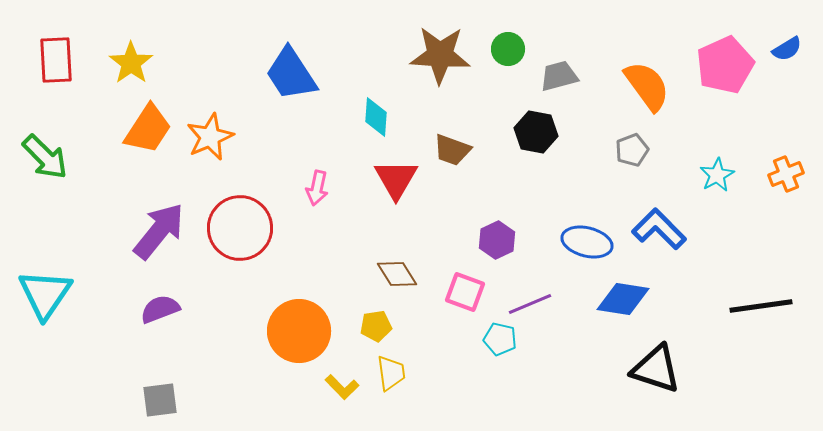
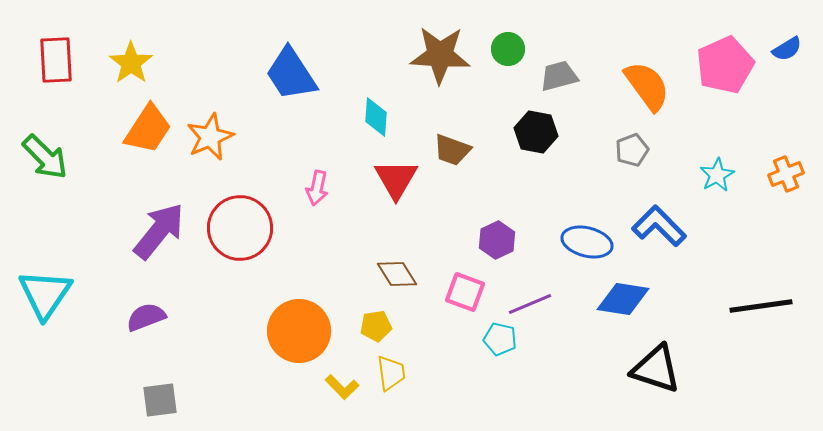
blue L-shape: moved 3 px up
purple semicircle: moved 14 px left, 8 px down
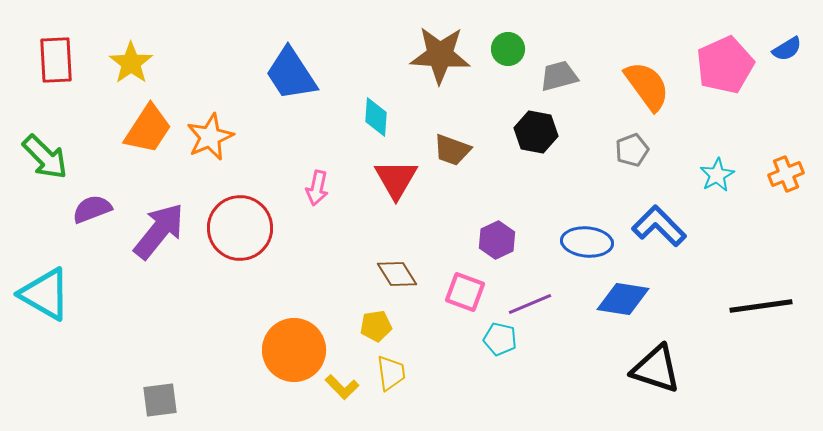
blue ellipse: rotated 9 degrees counterclockwise
cyan triangle: rotated 34 degrees counterclockwise
purple semicircle: moved 54 px left, 108 px up
orange circle: moved 5 px left, 19 px down
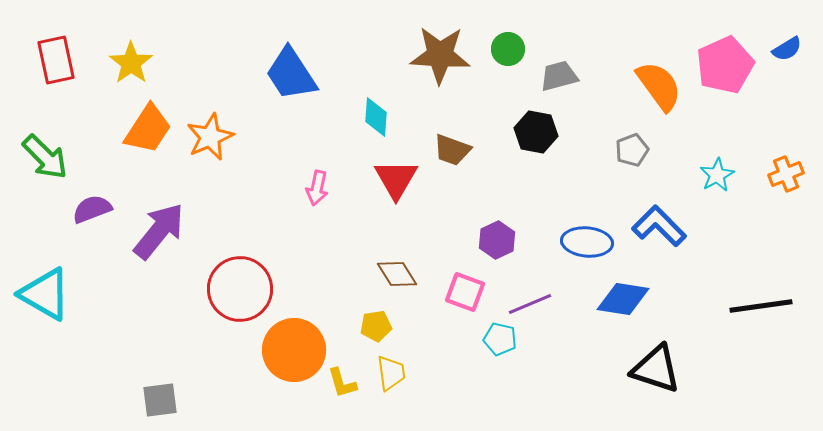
red rectangle: rotated 9 degrees counterclockwise
orange semicircle: moved 12 px right
red circle: moved 61 px down
yellow L-shape: moved 4 px up; rotated 28 degrees clockwise
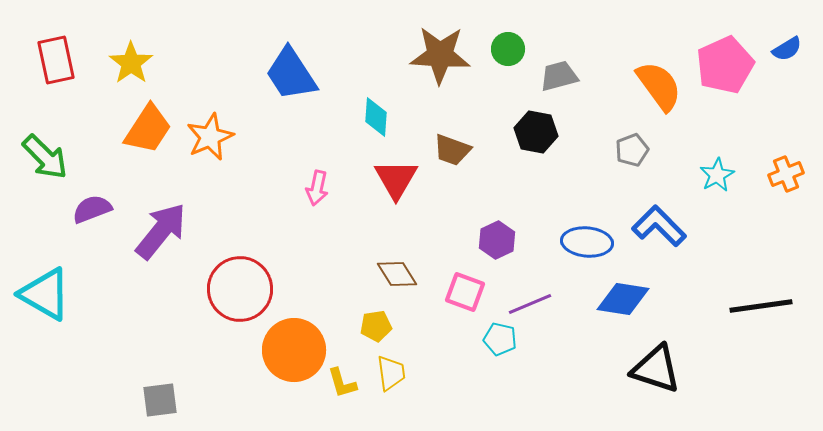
purple arrow: moved 2 px right
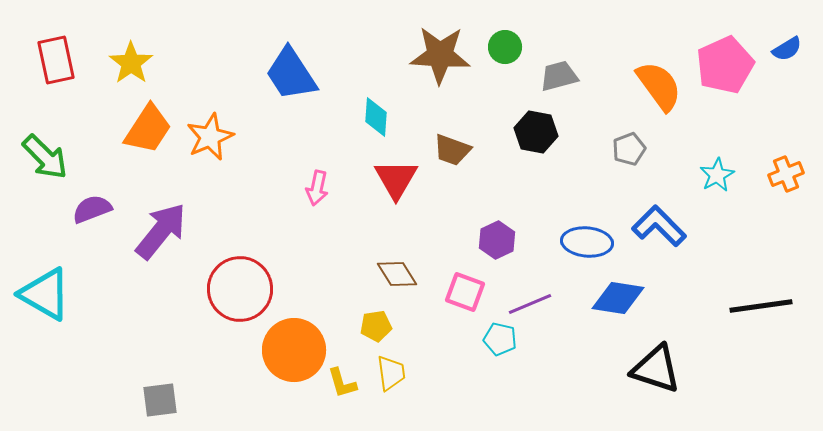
green circle: moved 3 px left, 2 px up
gray pentagon: moved 3 px left, 1 px up
blue diamond: moved 5 px left, 1 px up
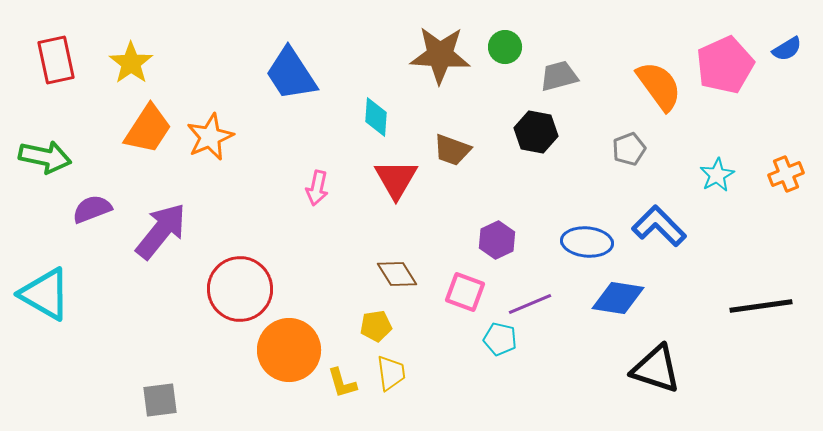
green arrow: rotated 33 degrees counterclockwise
orange circle: moved 5 px left
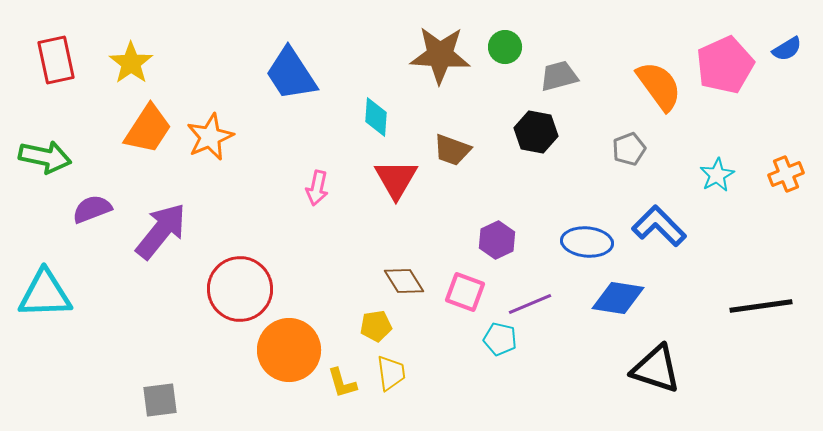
brown diamond: moved 7 px right, 7 px down
cyan triangle: rotated 32 degrees counterclockwise
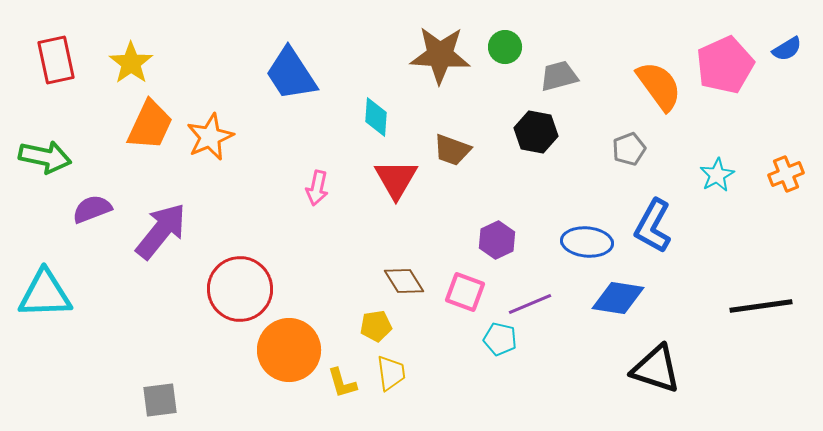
orange trapezoid: moved 2 px right, 4 px up; rotated 8 degrees counterclockwise
blue L-shape: moved 6 px left; rotated 106 degrees counterclockwise
